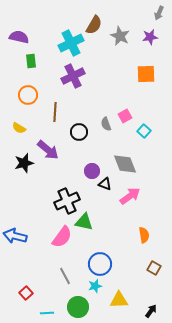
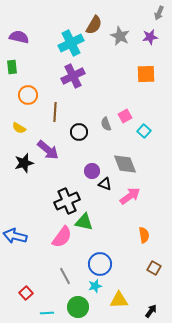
green rectangle: moved 19 px left, 6 px down
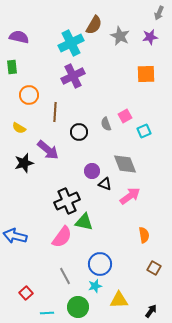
orange circle: moved 1 px right
cyan square: rotated 24 degrees clockwise
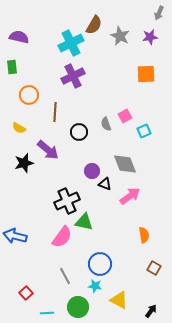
cyan star: rotated 24 degrees clockwise
yellow triangle: rotated 30 degrees clockwise
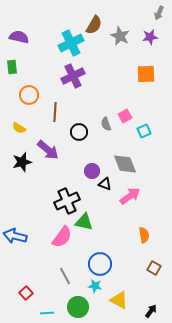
black star: moved 2 px left, 1 px up
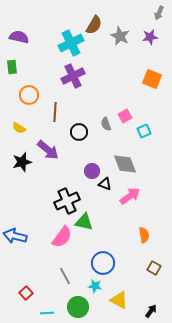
orange square: moved 6 px right, 5 px down; rotated 24 degrees clockwise
blue circle: moved 3 px right, 1 px up
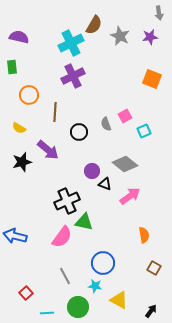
gray arrow: rotated 32 degrees counterclockwise
gray diamond: rotated 30 degrees counterclockwise
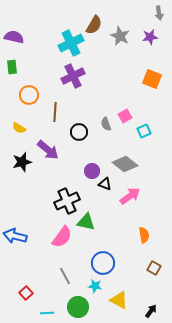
purple semicircle: moved 5 px left
green triangle: moved 2 px right
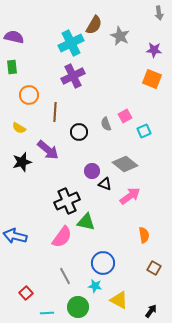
purple star: moved 4 px right, 13 px down; rotated 14 degrees clockwise
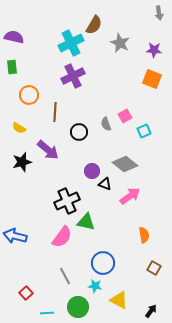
gray star: moved 7 px down
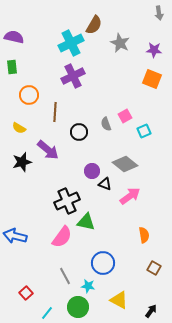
cyan star: moved 7 px left
cyan line: rotated 48 degrees counterclockwise
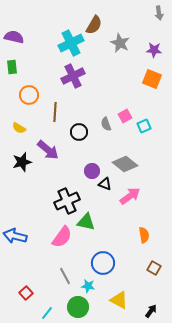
cyan square: moved 5 px up
